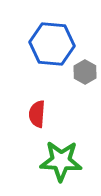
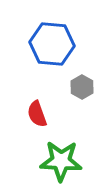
gray hexagon: moved 3 px left, 15 px down
red semicircle: rotated 24 degrees counterclockwise
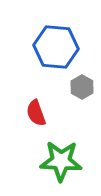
blue hexagon: moved 4 px right, 3 px down
red semicircle: moved 1 px left, 1 px up
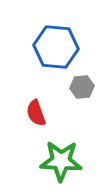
gray hexagon: rotated 25 degrees clockwise
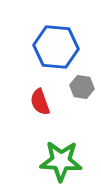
gray hexagon: rotated 15 degrees clockwise
red semicircle: moved 4 px right, 11 px up
